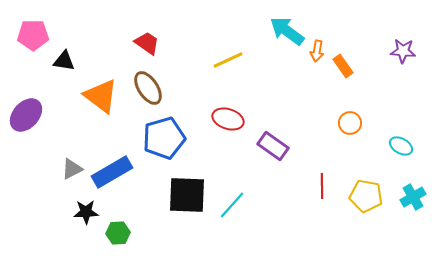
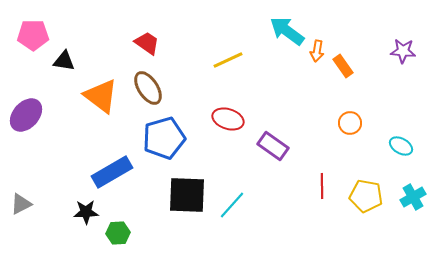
gray triangle: moved 51 px left, 35 px down
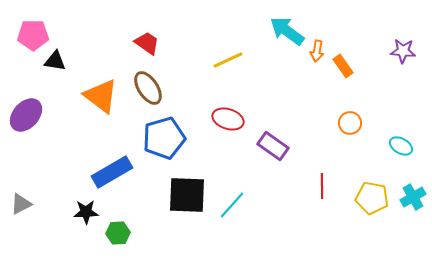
black triangle: moved 9 px left
yellow pentagon: moved 6 px right, 2 px down
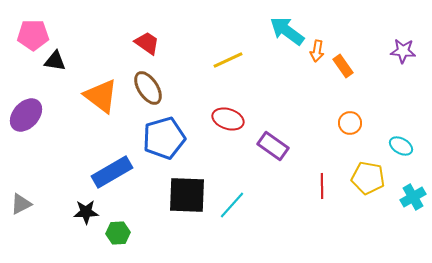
yellow pentagon: moved 4 px left, 20 px up
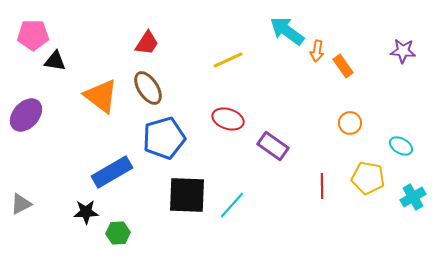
red trapezoid: rotated 88 degrees clockwise
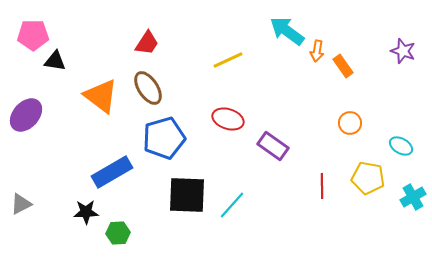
purple star: rotated 15 degrees clockwise
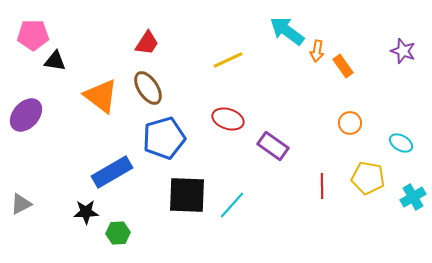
cyan ellipse: moved 3 px up
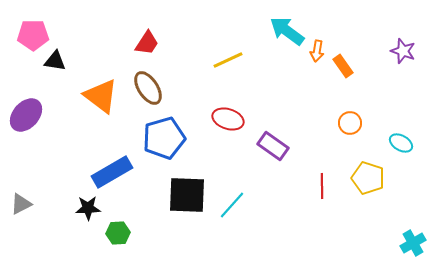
yellow pentagon: rotated 8 degrees clockwise
cyan cross: moved 46 px down
black star: moved 2 px right, 4 px up
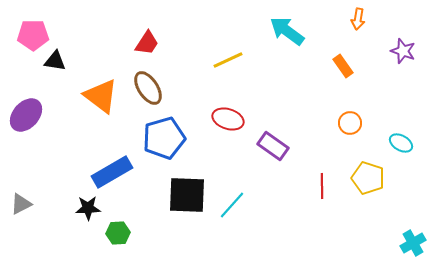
orange arrow: moved 41 px right, 32 px up
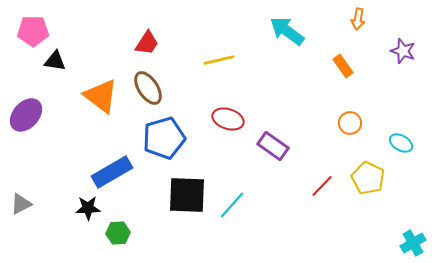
pink pentagon: moved 4 px up
yellow line: moved 9 px left; rotated 12 degrees clockwise
yellow pentagon: rotated 8 degrees clockwise
red line: rotated 45 degrees clockwise
